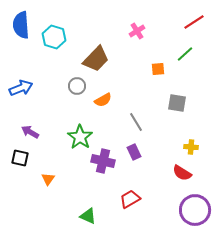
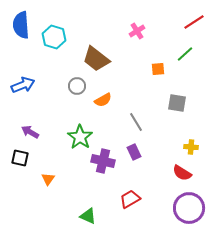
brown trapezoid: rotated 84 degrees clockwise
blue arrow: moved 2 px right, 3 px up
purple circle: moved 6 px left, 2 px up
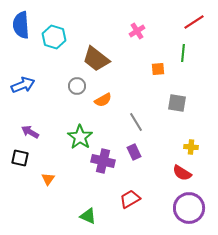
green line: moved 2 px left, 1 px up; rotated 42 degrees counterclockwise
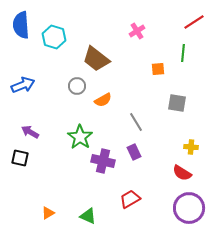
orange triangle: moved 34 px down; rotated 24 degrees clockwise
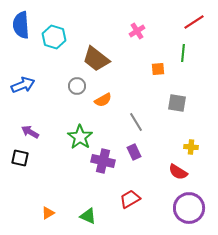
red semicircle: moved 4 px left, 1 px up
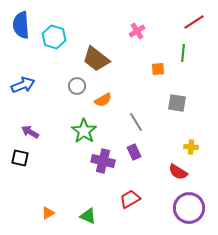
green star: moved 4 px right, 6 px up
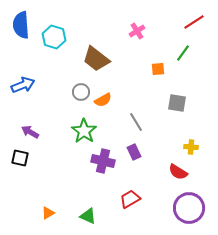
green line: rotated 30 degrees clockwise
gray circle: moved 4 px right, 6 px down
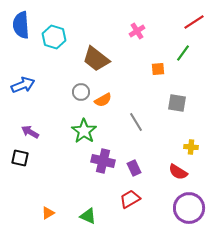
purple rectangle: moved 16 px down
